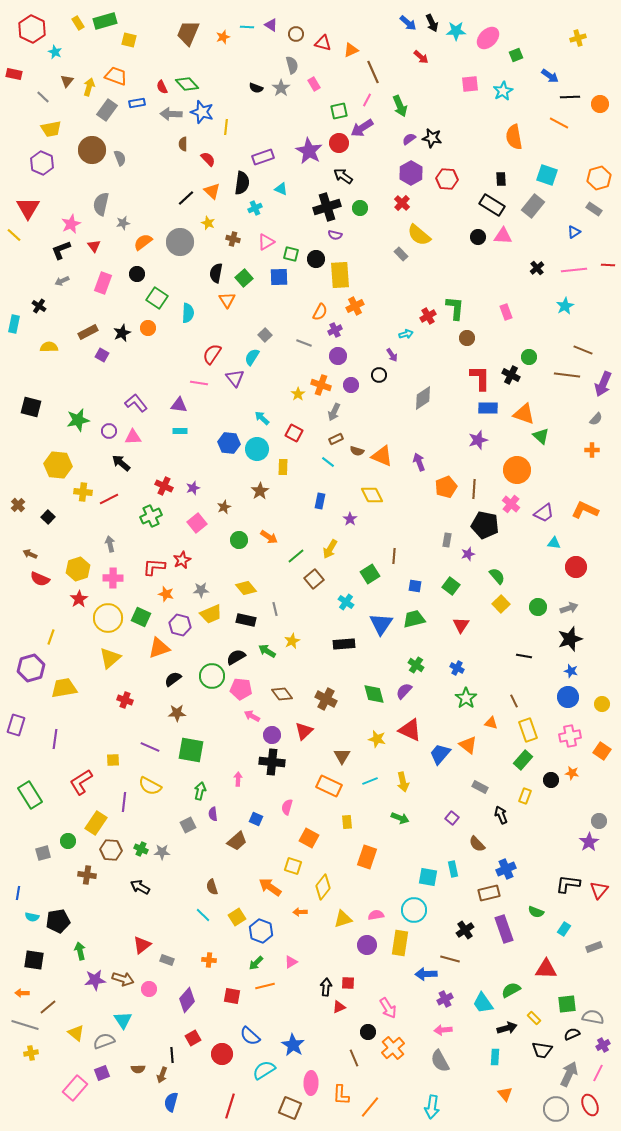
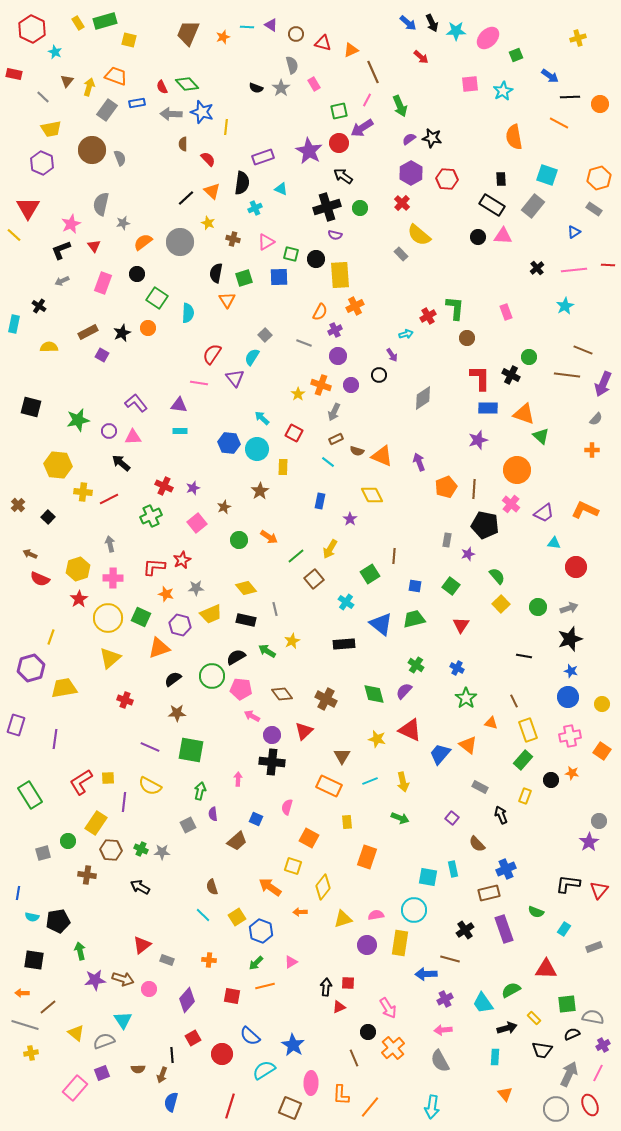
green square at (244, 278): rotated 24 degrees clockwise
gray star at (201, 590): moved 5 px left, 2 px up
blue triangle at (381, 624): rotated 25 degrees counterclockwise
yellow square at (113, 760): moved 5 px left, 18 px down
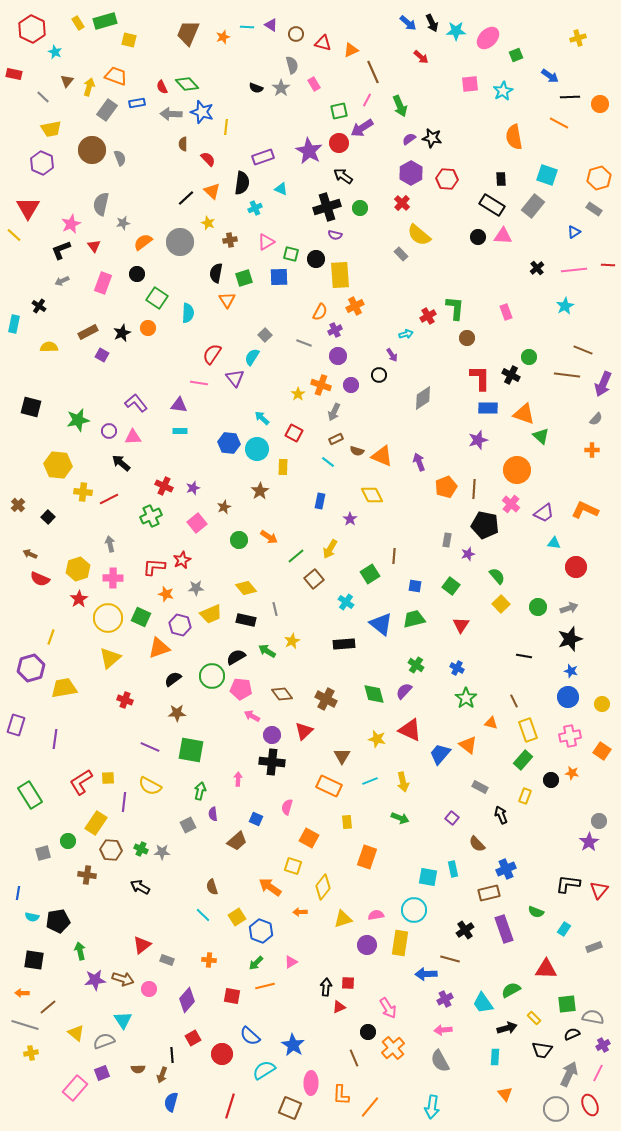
brown cross at (233, 239): moved 3 px left, 1 px down; rotated 24 degrees counterclockwise
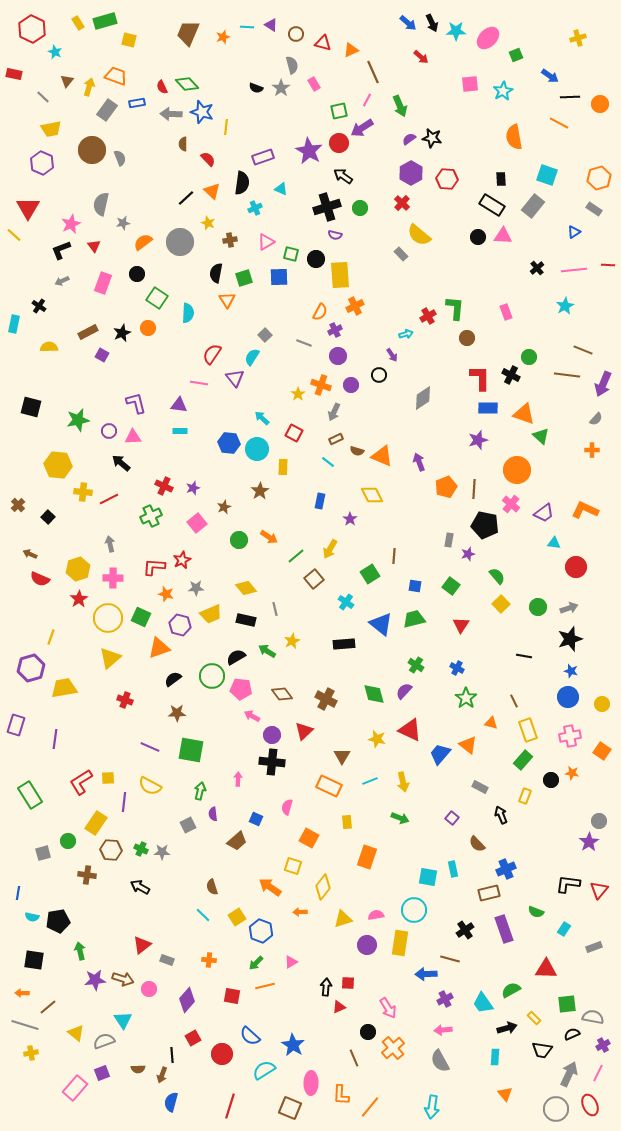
purple L-shape at (136, 403): rotated 25 degrees clockwise
gray rectangle at (447, 540): moved 2 px right
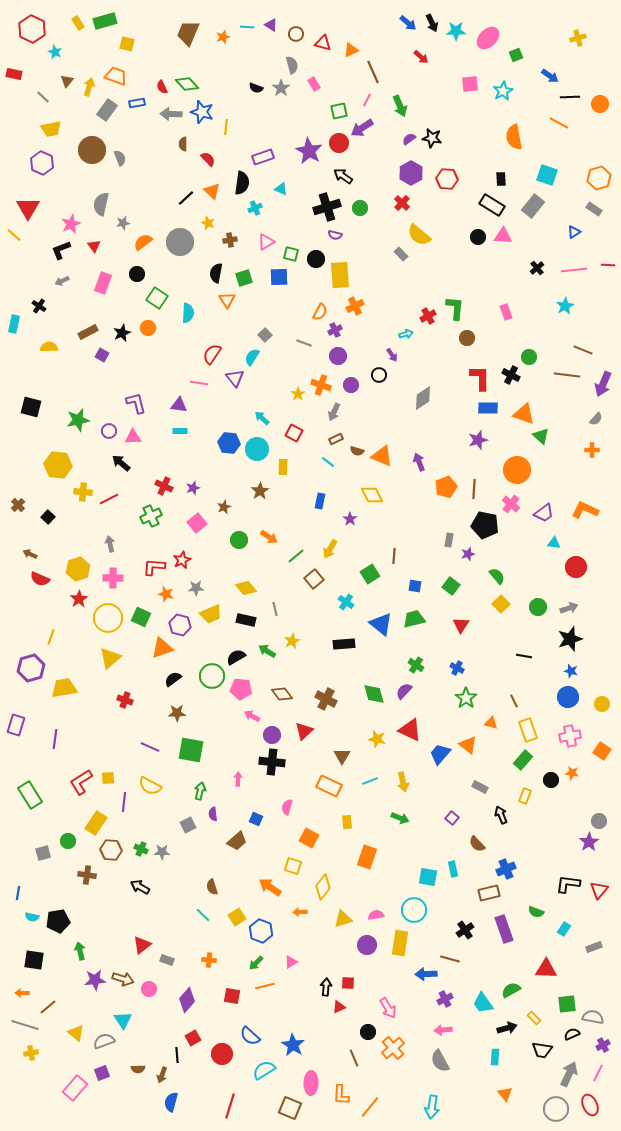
yellow square at (129, 40): moved 2 px left, 4 px down
orange triangle at (159, 648): moved 3 px right
black line at (172, 1055): moved 5 px right
